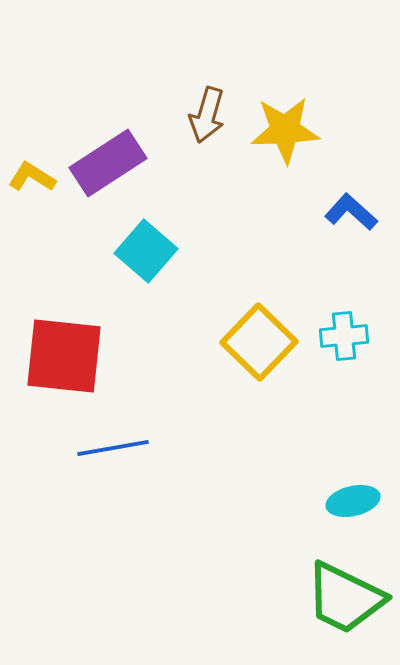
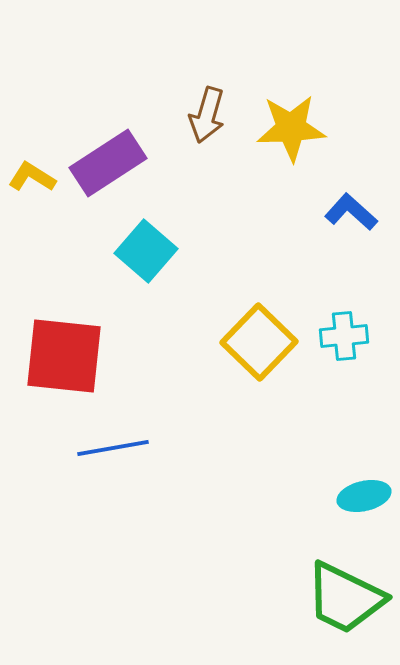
yellow star: moved 6 px right, 2 px up
cyan ellipse: moved 11 px right, 5 px up
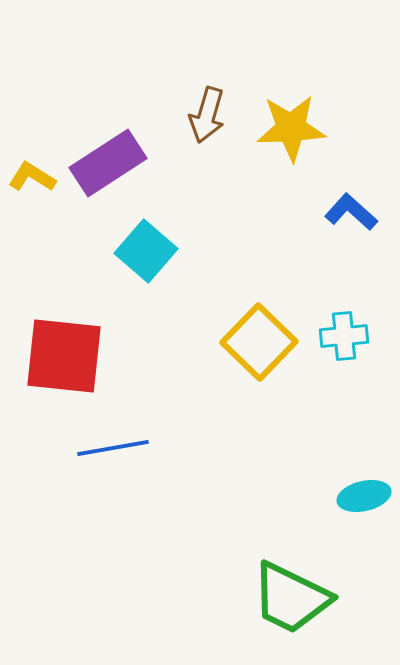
green trapezoid: moved 54 px left
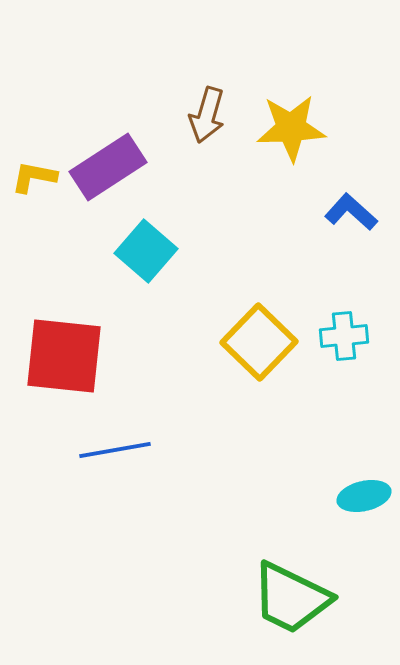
purple rectangle: moved 4 px down
yellow L-shape: moved 2 px right; rotated 21 degrees counterclockwise
blue line: moved 2 px right, 2 px down
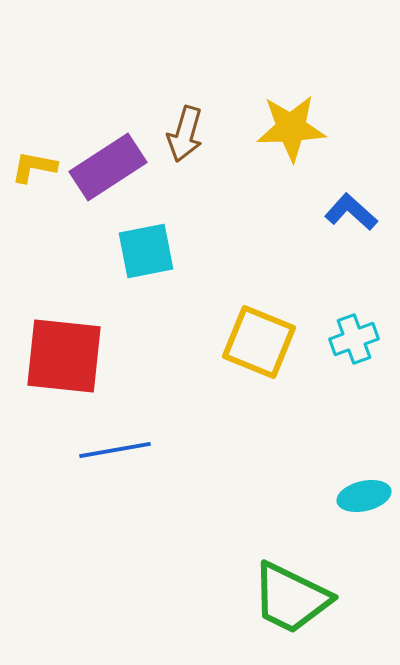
brown arrow: moved 22 px left, 19 px down
yellow L-shape: moved 10 px up
cyan square: rotated 38 degrees clockwise
cyan cross: moved 10 px right, 3 px down; rotated 15 degrees counterclockwise
yellow square: rotated 22 degrees counterclockwise
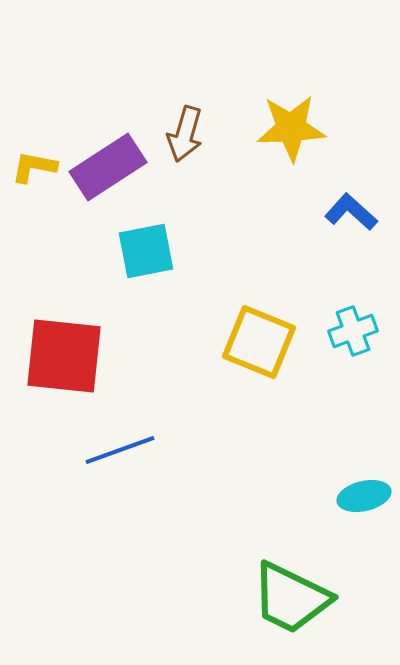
cyan cross: moved 1 px left, 8 px up
blue line: moved 5 px right; rotated 10 degrees counterclockwise
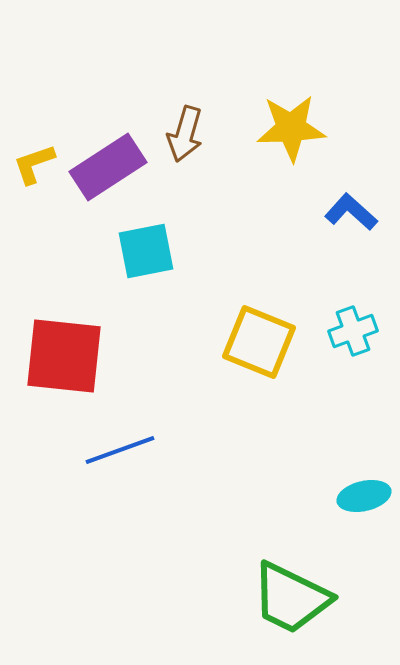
yellow L-shape: moved 3 px up; rotated 30 degrees counterclockwise
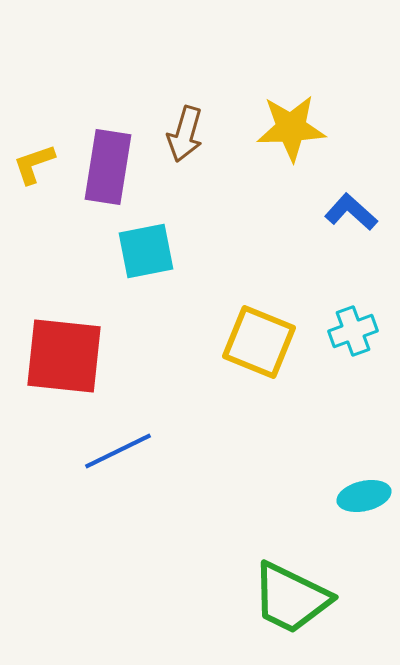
purple rectangle: rotated 48 degrees counterclockwise
blue line: moved 2 px left, 1 px down; rotated 6 degrees counterclockwise
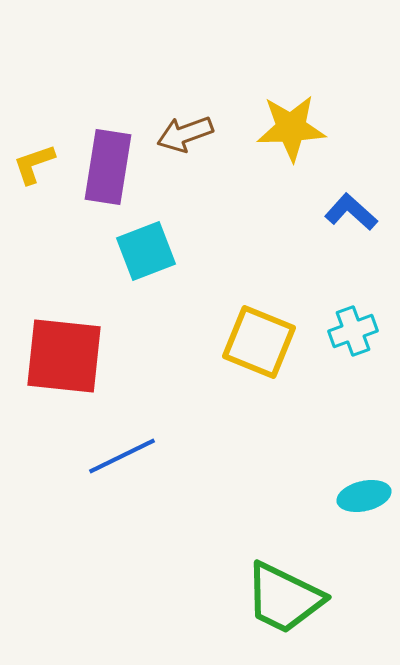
brown arrow: rotated 54 degrees clockwise
cyan square: rotated 10 degrees counterclockwise
blue line: moved 4 px right, 5 px down
green trapezoid: moved 7 px left
